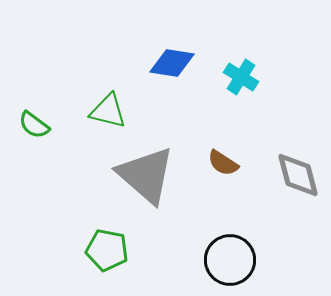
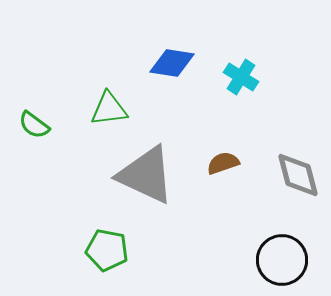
green triangle: moved 1 px right, 2 px up; rotated 21 degrees counterclockwise
brown semicircle: rotated 128 degrees clockwise
gray triangle: rotated 16 degrees counterclockwise
black circle: moved 52 px right
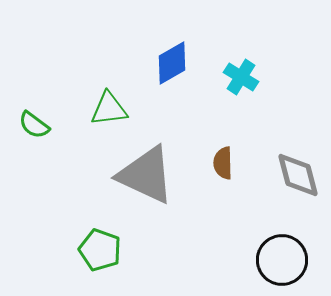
blue diamond: rotated 39 degrees counterclockwise
brown semicircle: rotated 72 degrees counterclockwise
green pentagon: moved 7 px left; rotated 9 degrees clockwise
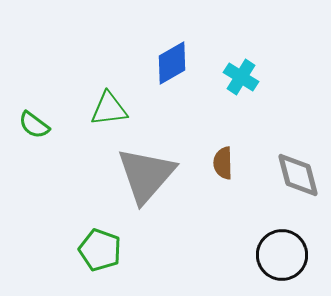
gray triangle: rotated 46 degrees clockwise
black circle: moved 5 px up
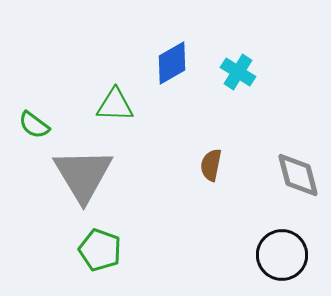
cyan cross: moved 3 px left, 5 px up
green triangle: moved 6 px right, 4 px up; rotated 9 degrees clockwise
brown semicircle: moved 12 px left, 2 px down; rotated 12 degrees clockwise
gray triangle: moved 63 px left; rotated 12 degrees counterclockwise
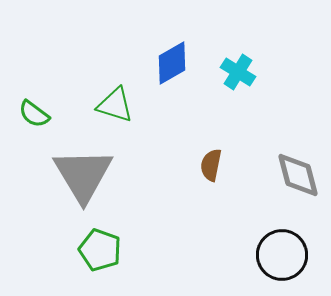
green triangle: rotated 15 degrees clockwise
green semicircle: moved 11 px up
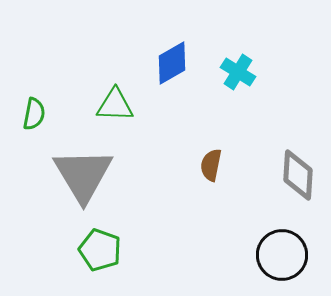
green triangle: rotated 15 degrees counterclockwise
green semicircle: rotated 116 degrees counterclockwise
gray diamond: rotated 18 degrees clockwise
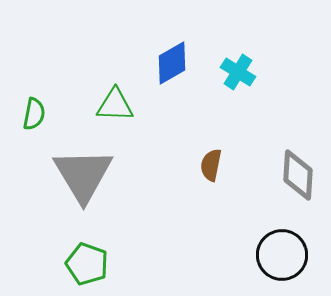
green pentagon: moved 13 px left, 14 px down
